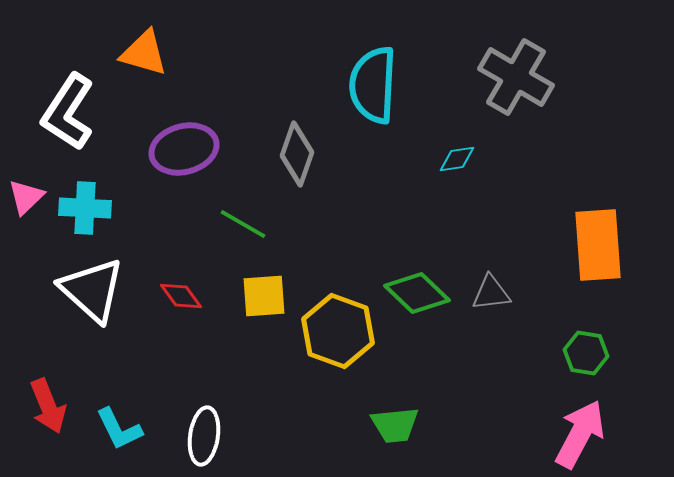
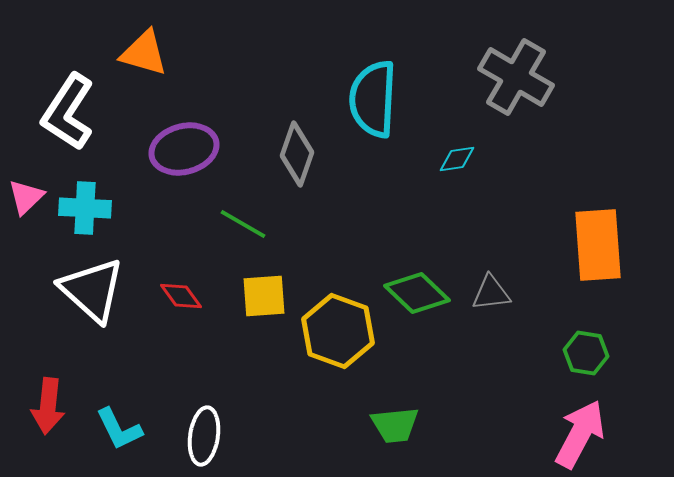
cyan semicircle: moved 14 px down
red arrow: rotated 28 degrees clockwise
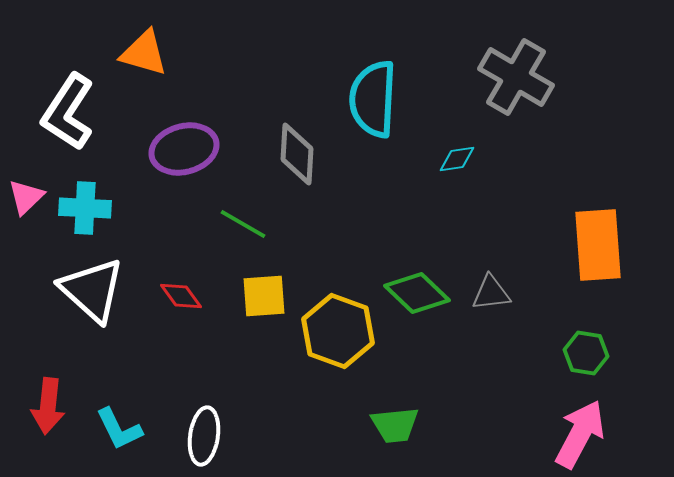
gray diamond: rotated 16 degrees counterclockwise
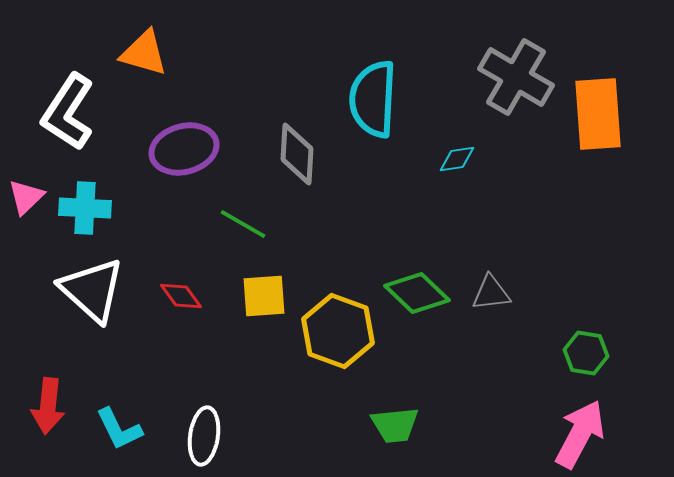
orange rectangle: moved 131 px up
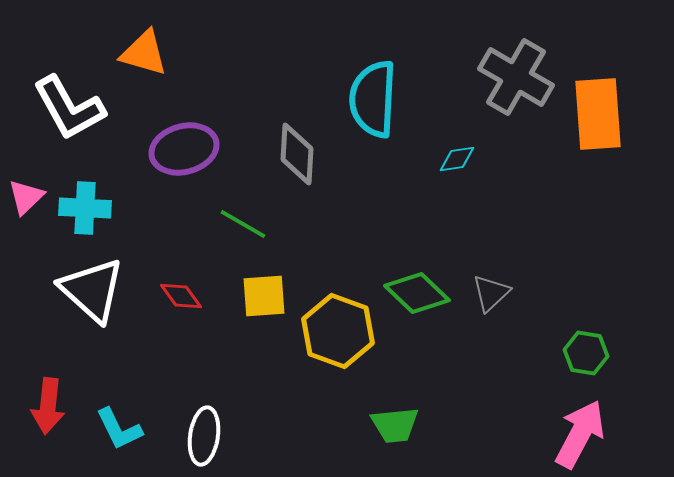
white L-shape: moved 1 px right, 4 px up; rotated 62 degrees counterclockwise
gray triangle: rotated 36 degrees counterclockwise
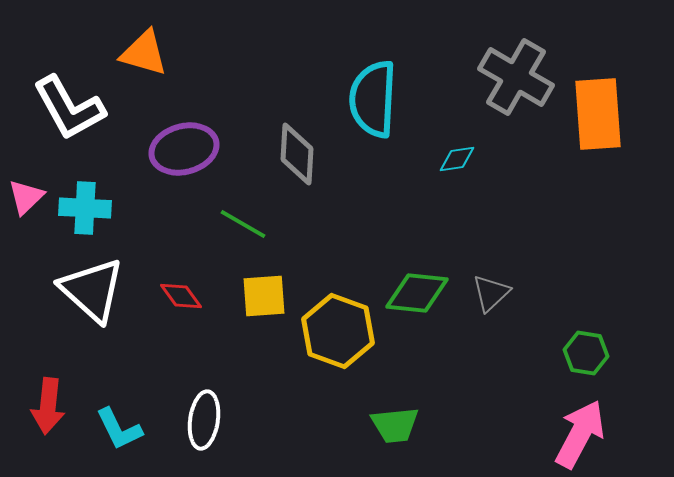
green diamond: rotated 38 degrees counterclockwise
white ellipse: moved 16 px up
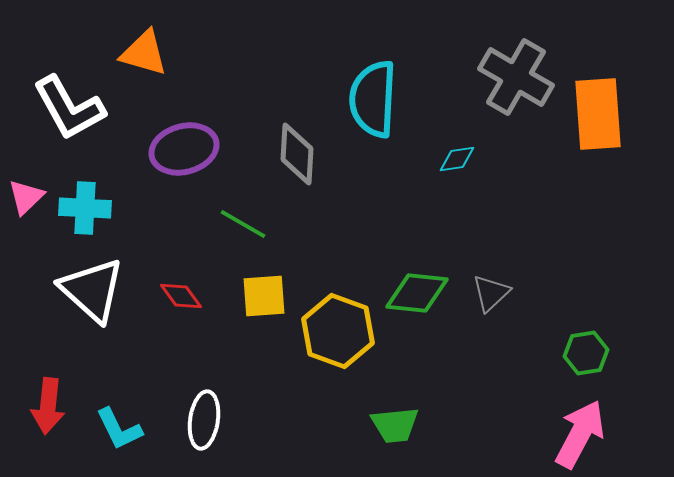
green hexagon: rotated 18 degrees counterclockwise
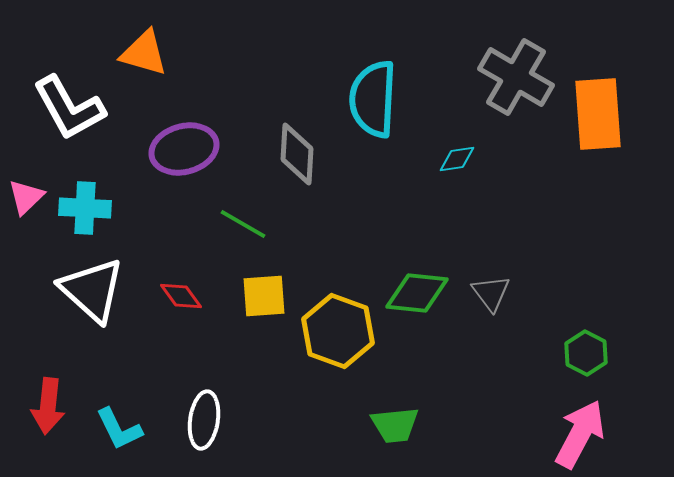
gray triangle: rotated 24 degrees counterclockwise
green hexagon: rotated 24 degrees counterclockwise
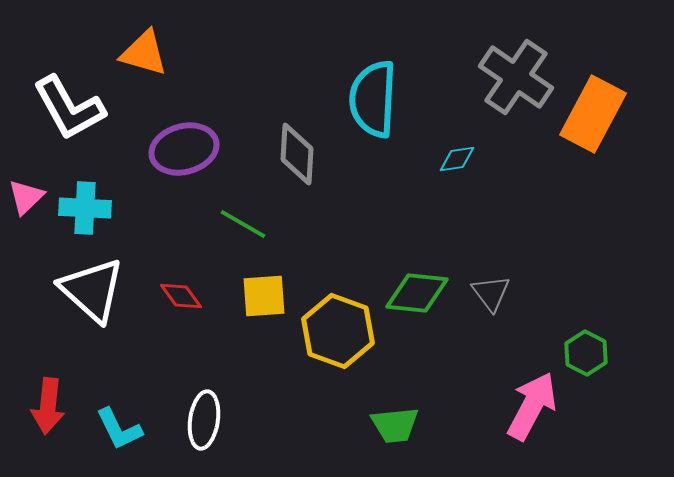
gray cross: rotated 4 degrees clockwise
orange rectangle: moved 5 px left; rotated 32 degrees clockwise
pink arrow: moved 48 px left, 28 px up
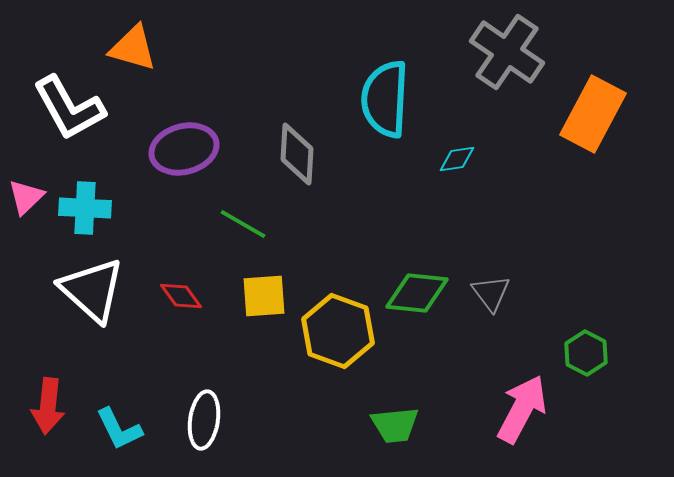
orange triangle: moved 11 px left, 5 px up
gray cross: moved 9 px left, 25 px up
cyan semicircle: moved 12 px right
pink arrow: moved 10 px left, 3 px down
